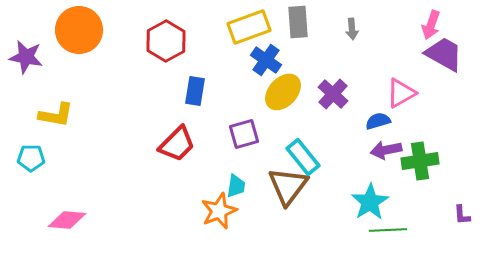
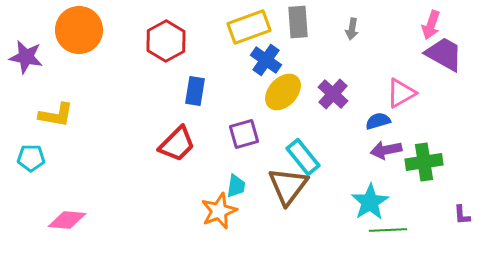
gray arrow: rotated 15 degrees clockwise
green cross: moved 4 px right, 1 px down
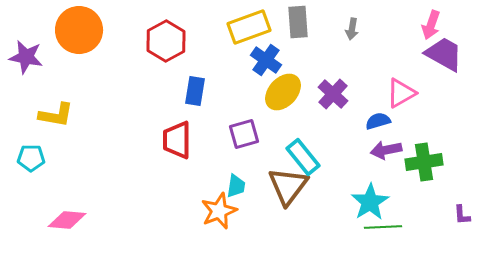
red trapezoid: moved 4 px up; rotated 135 degrees clockwise
green line: moved 5 px left, 3 px up
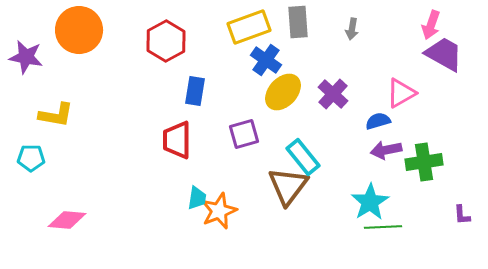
cyan trapezoid: moved 39 px left, 12 px down
